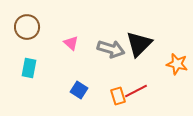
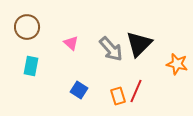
gray arrow: rotated 32 degrees clockwise
cyan rectangle: moved 2 px right, 2 px up
red line: rotated 40 degrees counterclockwise
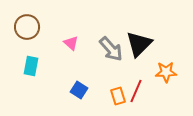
orange star: moved 11 px left, 8 px down; rotated 15 degrees counterclockwise
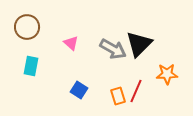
gray arrow: moved 2 px right; rotated 20 degrees counterclockwise
orange star: moved 1 px right, 2 px down
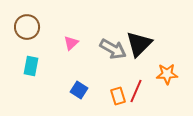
pink triangle: rotated 35 degrees clockwise
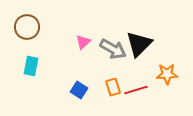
pink triangle: moved 12 px right, 1 px up
red line: moved 1 px up; rotated 50 degrees clockwise
orange rectangle: moved 5 px left, 9 px up
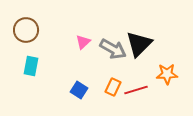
brown circle: moved 1 px left, 3 px down
orange rectangle: rotated 42 degrees clockwise
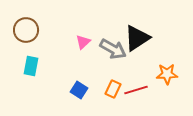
black triangle: moved 2 px left, 6 px up; rotated 12 degrees clockwise
orange rectangle: moved 2 px down
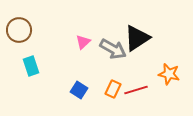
brown circle: moved 7 px left
cyan rectangle: rotated 30 degrees counterclockwise
orange star: moved 2 px right; rotated 15 degrees clockwise
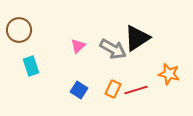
pink triangle: moved 5 px left, 4 px down
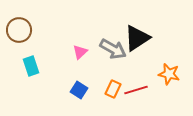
pink triangle: moved 2 px right, 6 px down
